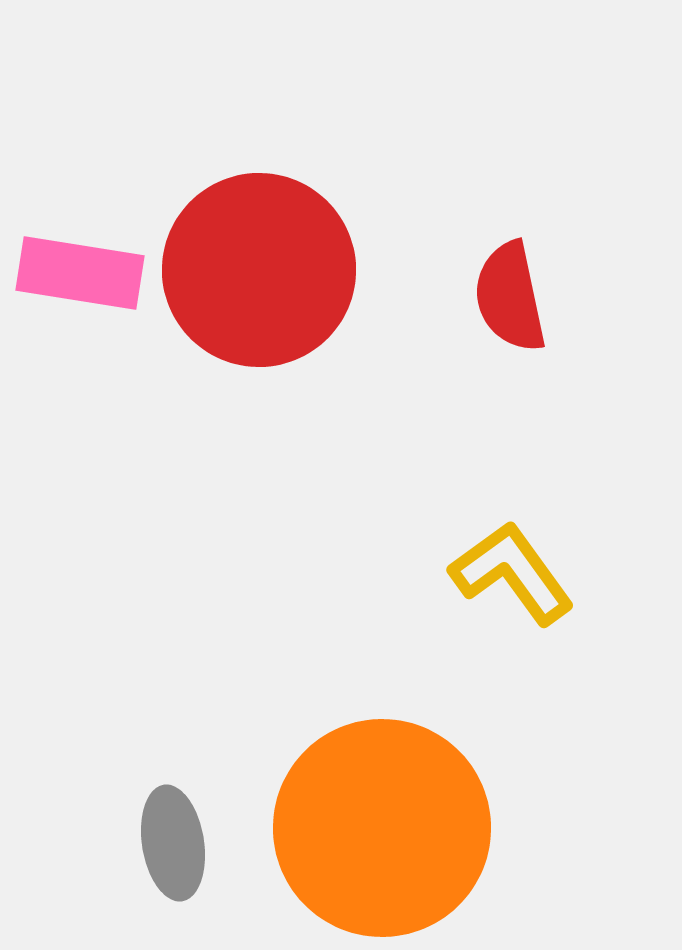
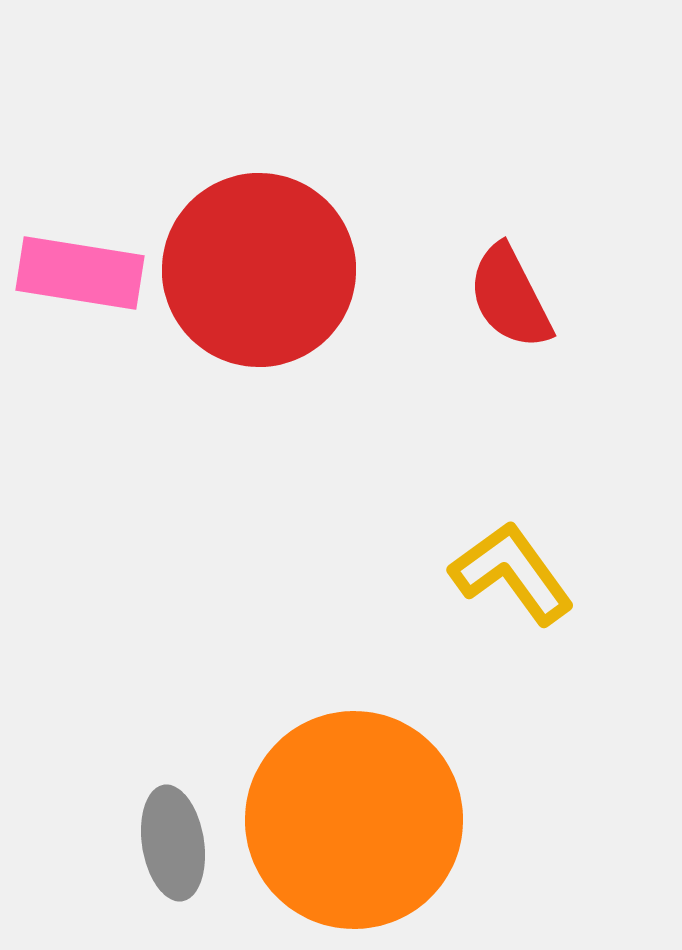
red semicircle: rotated 15 degrees counterclockwise
orange circle: moved 28 px left, 8 px up
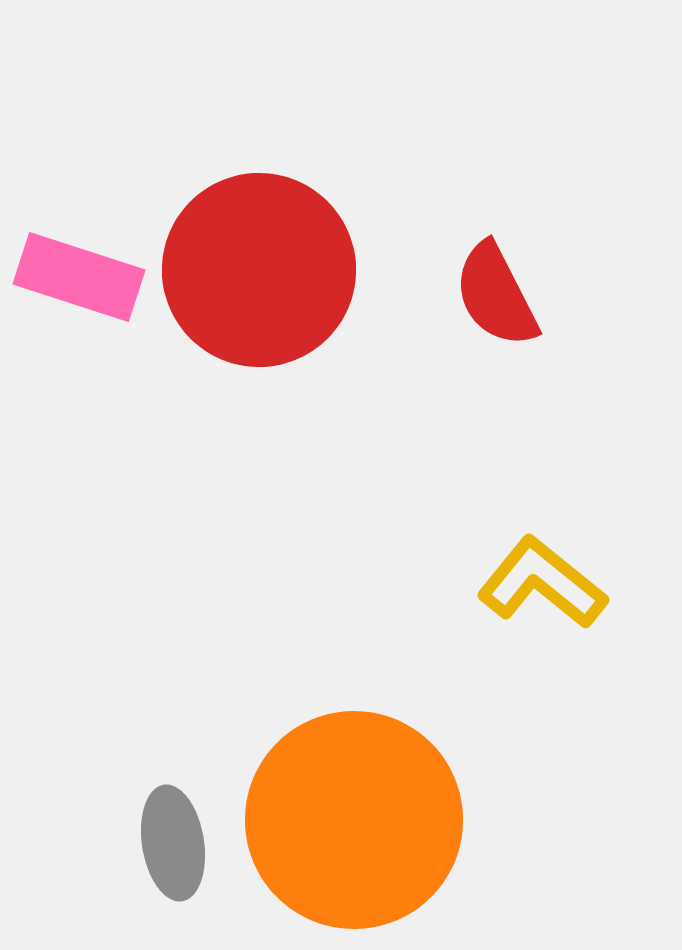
pink rectangle: moved 1 px left, 4 px down; rotated 9 degrees clockwise
red semicircle: moved 14 px left, 2 px up
yellow L-shape: moved 30 px right, 10 px down; rotated 15 degrees counterclockwise
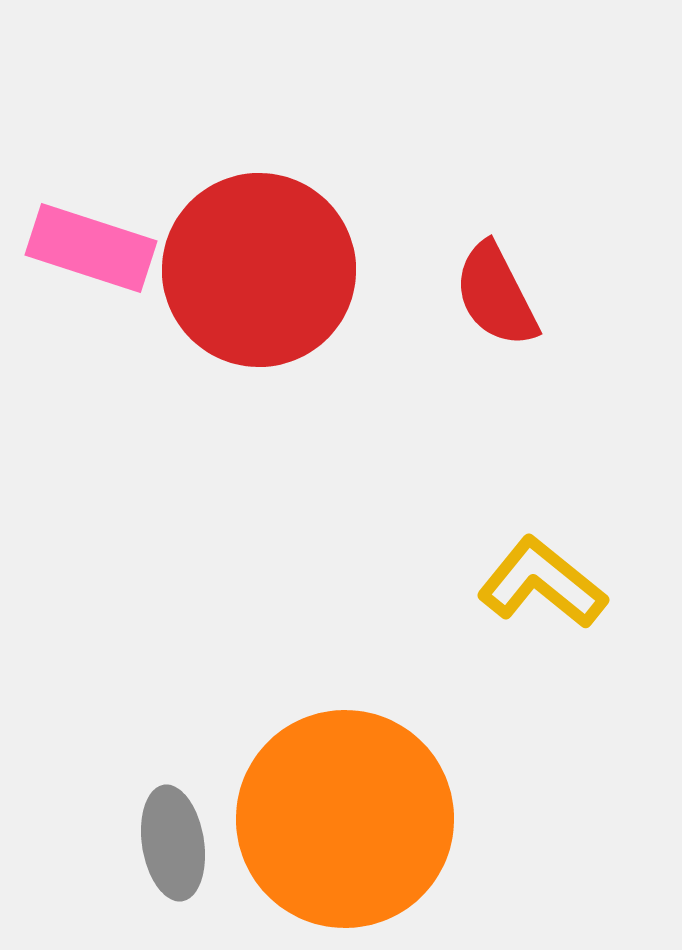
pink rectangle: moved 12 px right, 29 px up
orange circle: moved 9 px left, 1 px up
